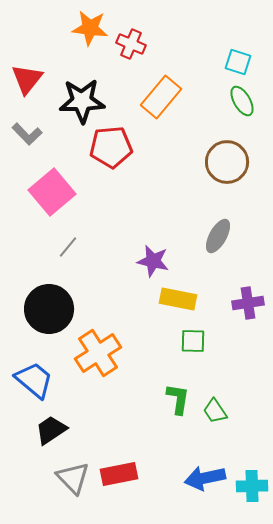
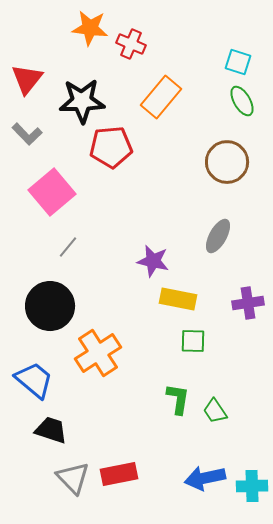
black circle: moved 1 px right, 3 px up
black trapezoid: rotated 52 degrees clockwise
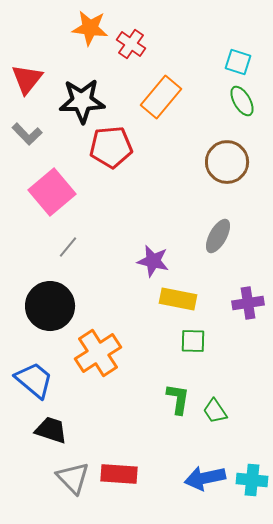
red cross: rotated 12 degrees clockwise
red rectangle: rotated 15 degrees clockwise
cyan cross: moved 6 px up; rotated 8 degrees clockwise
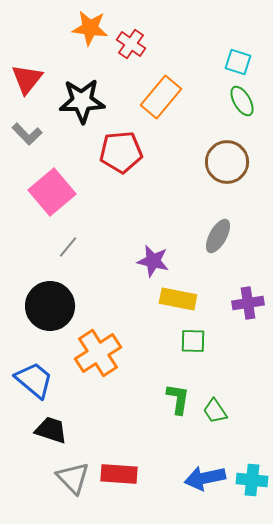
red pentagon: moved 10 px right, 5 px down
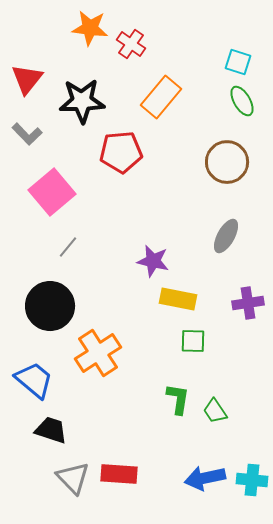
gray ellipse: moved 8 px right
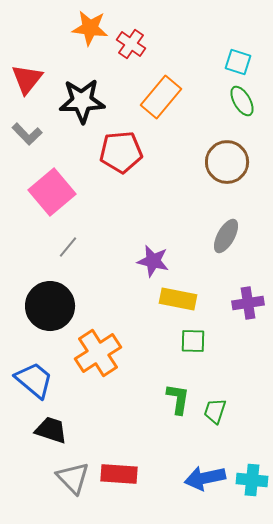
green trapezoid: rotated 52 degrees clockwise
